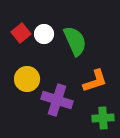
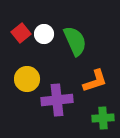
purple cross: rotated 24 degrees counterclockwise
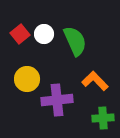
red square: moved 1 px left, 1 px down
orange L-shape: rotated 116 degrees counterclockwise
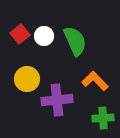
white circle: moved 2 px down
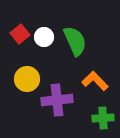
white circle: moved 1 px down
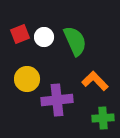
red square: rotated 18 degrees clockwise
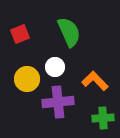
white circle: moved 11 px right, 30 px down
green semicircle: moved 6 px left, 9 px up
purple cross: moved 1 px right, 2 px down
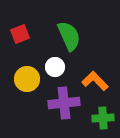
green semicircle: moved 4 px down
purple cross: moved 6 px right, 1 px down
